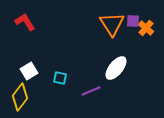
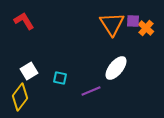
red L-shape: moved 1 px left, 1 px up
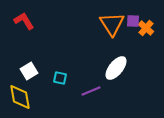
yellow diamond: rotated 48 degrees counterclockwise
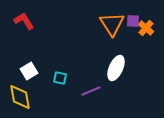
white ellipse: rotated 15 degrees counterclockwise
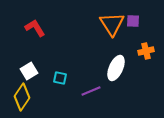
red L-shape: moved 11 px right, 7 px down
orange cross: moved 23 px down; rotated 35 degrees clockwise
yellow diamond: moved 2 px right; rotated 44 degrees clockwise
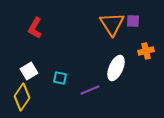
red L-shape: rotated 120 degrees counterclockwise
purple line: moved 1 px left, 1 px up
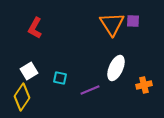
orange cross: moved 2 px left, 34 px down
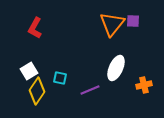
orange triangle: rotated 12 degrees clockwise
yellow diamond: moved 15 px right, 6 px up
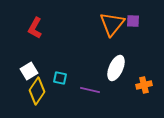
purple line: rotated 36 degrees clockwise
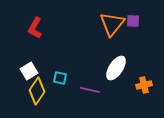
white ellipse: rotated 10 degrees clockwise
